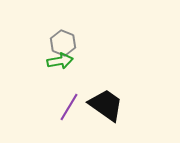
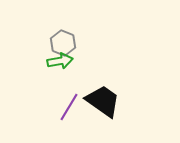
black trapezoid: moved 3 px left, 4 px up
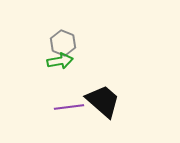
black trapezoid: rotated 6 degrees clockwise
purple line: rotated 52 degrees clockwise
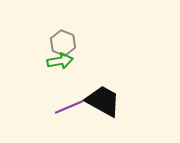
black trapezoid: rotated 12 degrees counterclockwise
purple line: rotated 16 degrees counterclockwise
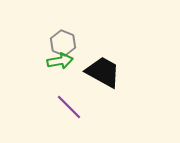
black trapezoid: moved 29 px up
purple line: rotated 68 degrees clockwise
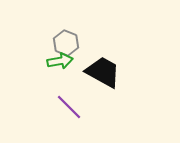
gray hexagon: moved 3 px right
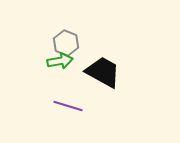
purple line: moved 1 px left, 1 px up; rotated 28 degrees counterclockwise
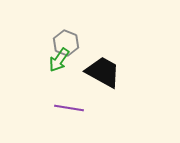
green arrow: moved 1 px left, 1 px up; rotated 135 degrees clockwise
purple line: moved 1 px right, 2 px down; rotated 8 degrees counterclockwise
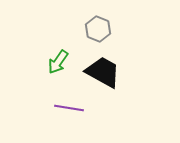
gray hexagon: moved 32 px right, 14 px up
green arrow: moved 1 px left, 2 px down
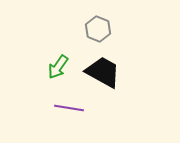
green arrow: moved 5 px down
